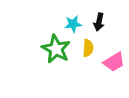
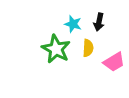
cyan star: rotated 24 degrees clockwise
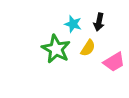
yellow semicircle: rotated 30 degrees clockwise
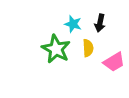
black arrow: moved 1 px right, 1 px down
yellow semicircle: rotated 36 degrees counterclockwise
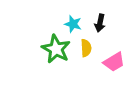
yellow semicircle: moved 2 px left
